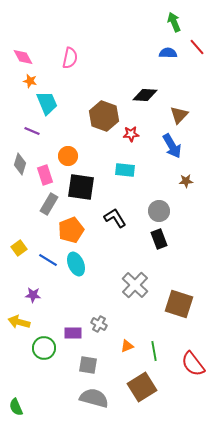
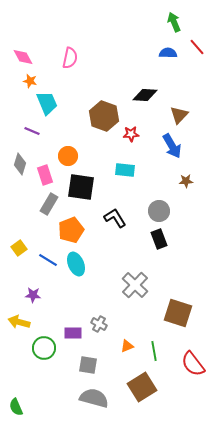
brown square at (179, 304): moved 1 px left, 9 px down
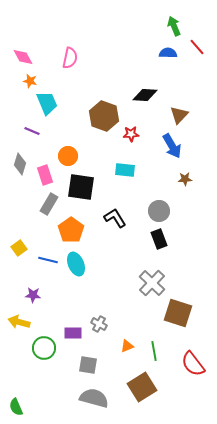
green arrow at (174, 22): moved 4 px down
brown star at (186, 181): moved 1 px left, 2 px up
orange pentagon at (71, 230): rotated 15 degrees counterclockwise
blue line at (48, 260): rotated 18 degrees counterclockwise
gray cross at (135, 285): moved 17 px right, 2 px up
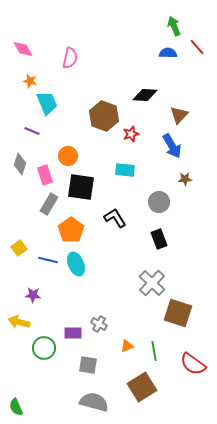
pink diamond at (23, 57): moved 8 px up
red star at (131, 134): rotated 14 degrees counterclockwise
gray circle at (159, 211): moved 9 px up
red semicircle at (193, 364): rotated 16 degrees counterclockwise
gray semicircle at (94, 398): moved 4 px down
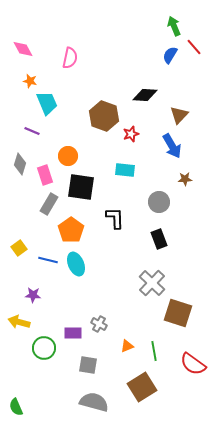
red line at (197, 47): moved 3 px left
blue semicircle at (168, 53): moved 2 px right, 2 px down; rotated 60 degrees counterclockwise
black L-shape at (115, 218): rotated 30 degrees clockwise
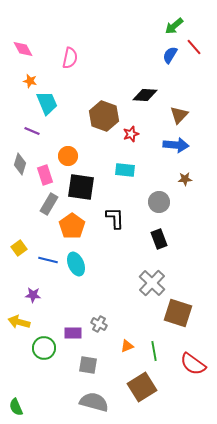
green arrow at (174, 26): rotated 108 degrees counterclockwise
blue arrow at (172, 146): moved 4 px right, 1 px up; rotated 55 degrees counterclockwise
orange pentagon at (71, 230): moved 1 px right, 4 px up
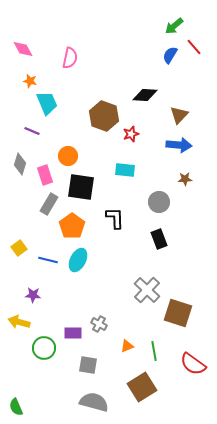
blue arrow at (176, 145): moved 3 px right
cyan ellipse at (76, 264): moved 2 px right, 4 px up; rotated 50 degrees clockwise
gray cross at (152, 283): moved 5 px left, 7 px down
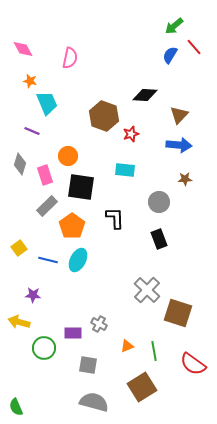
gray rectangle at (49, 204): moved 2 px left, 2 px down; rotated 15 degrees clockwise
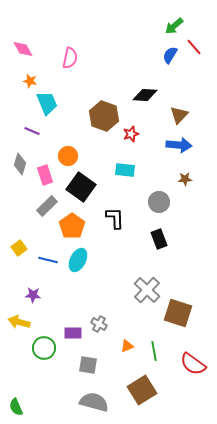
black square at (81, 187): rotated 28 degrees clockwise
brown square at (142, 387): moved 3 px down
